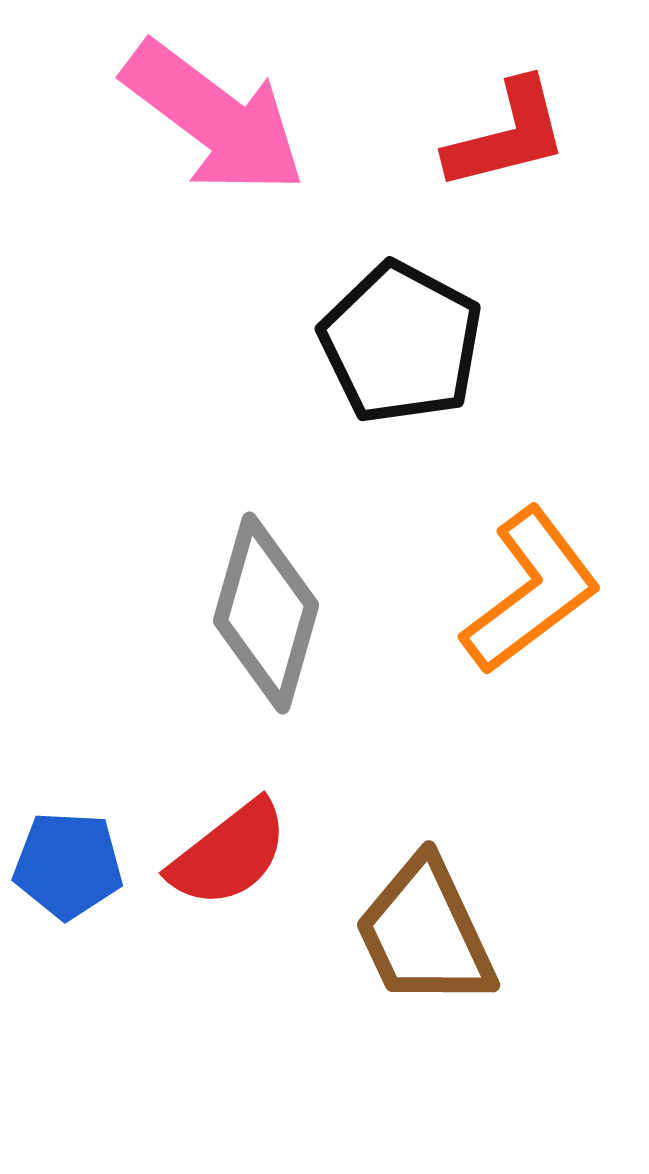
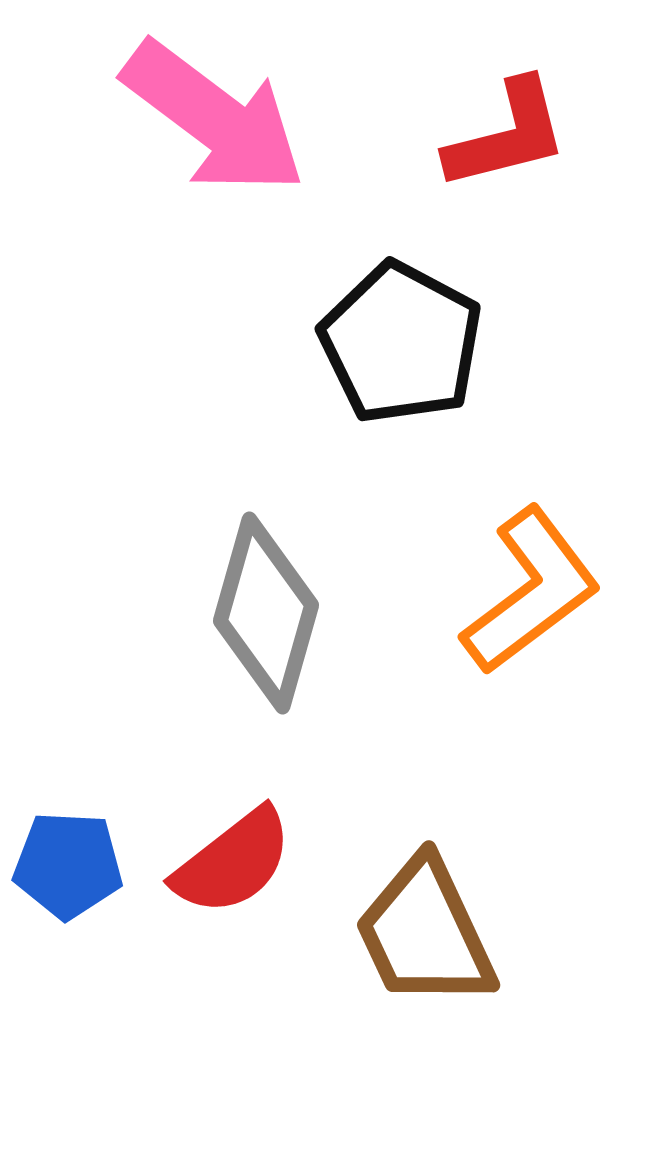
red semicircle: moved 4 px right, 8 px down
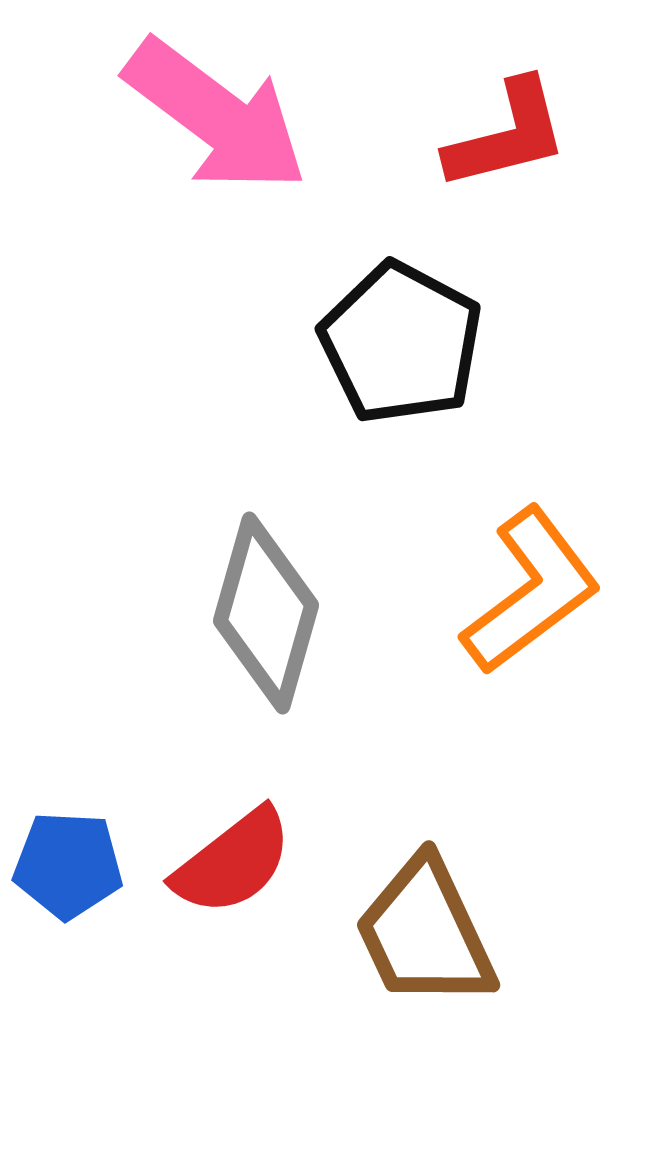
pink arrow: moved 2 px right, 2 px up
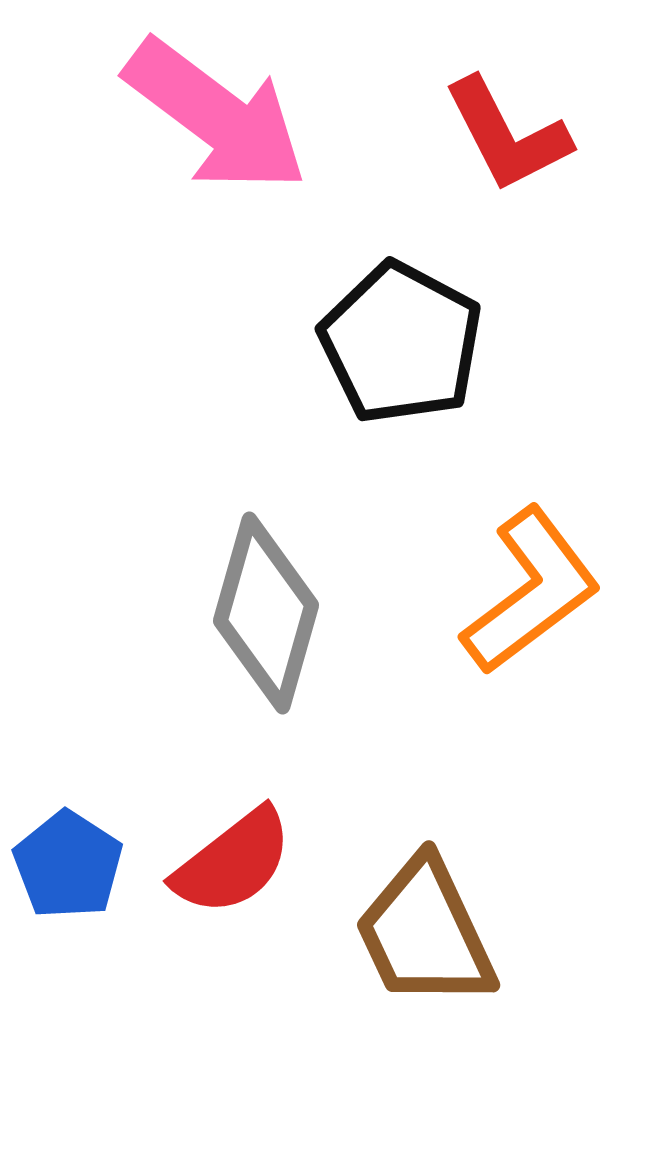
red L-shape: rotated 77 degrees clockwise
blue pentagon: rotated 30 degrees clockwise
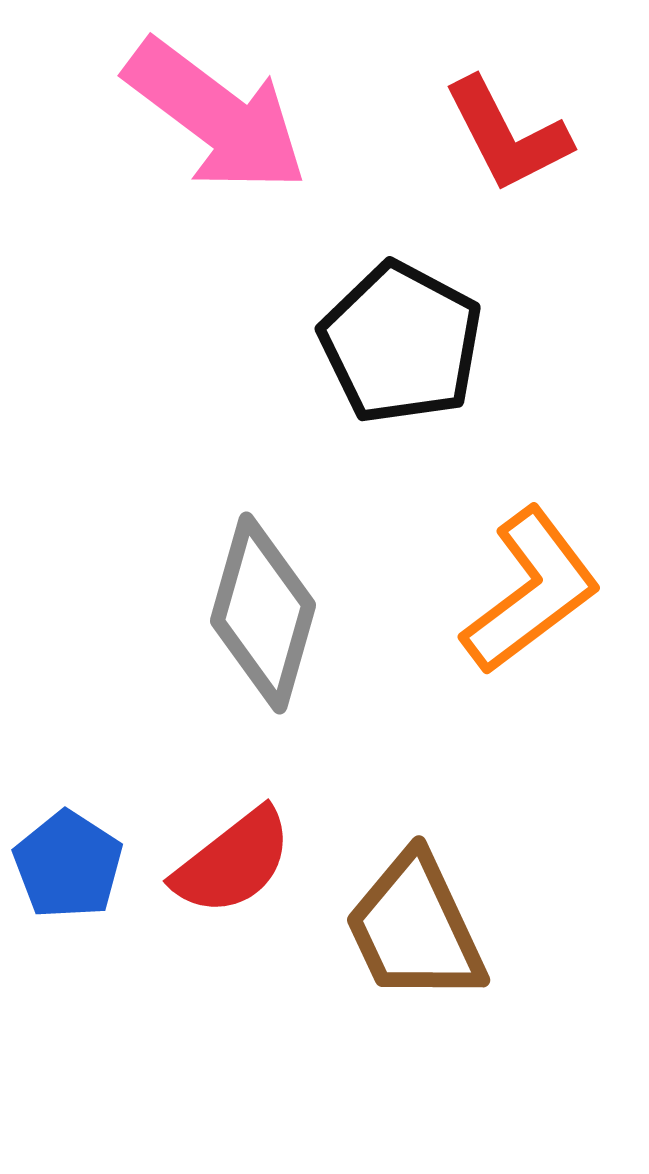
gray diamond: moved 3 px left
brown trapezoid: moved 10 px left, 5 px up
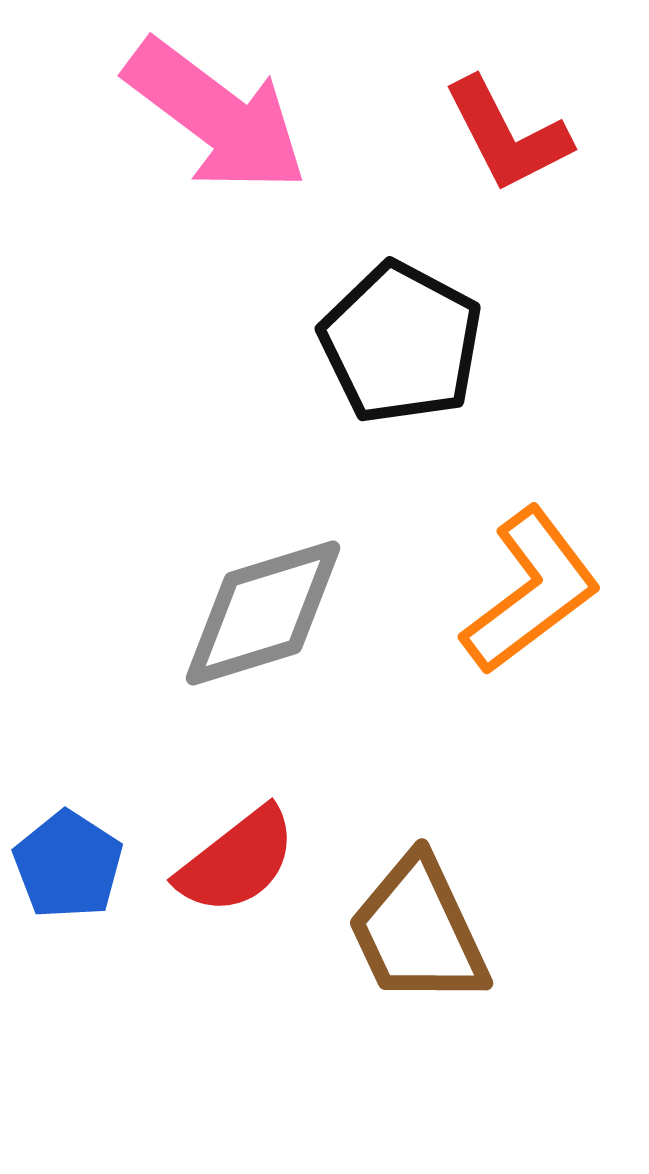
gray diamond: rotated 57 degrees clockwise
red semicircle: moved 4 px right, 1 px up
brown trapezoid: moved 3 px right, 3 px down
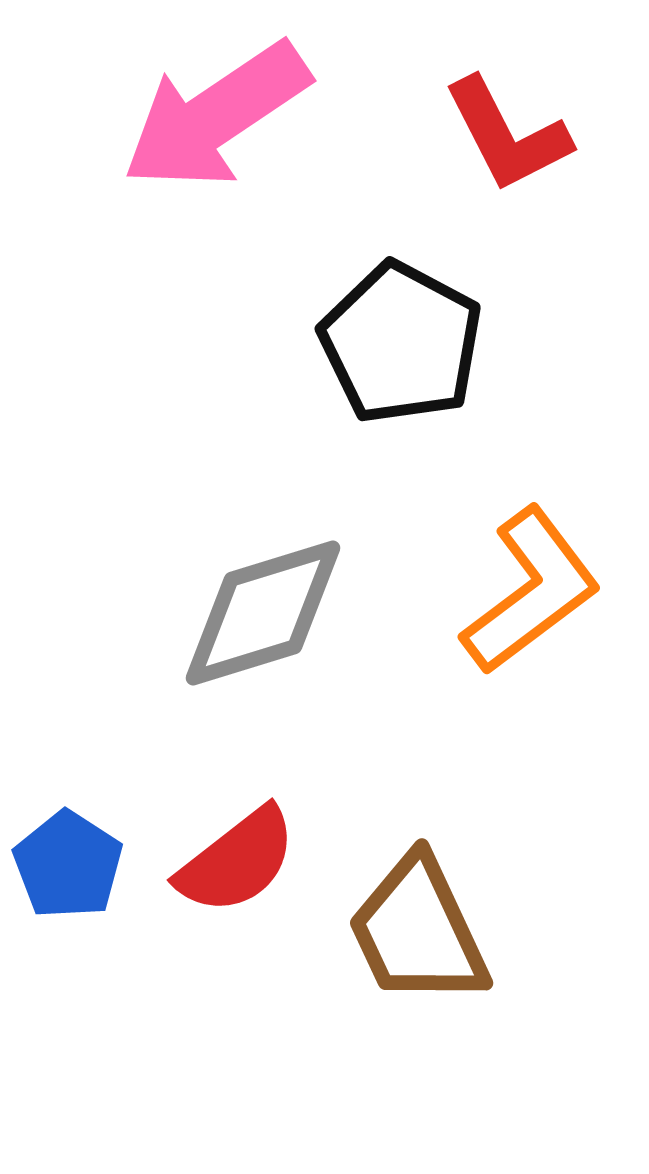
pink arrow: rotated 109 degrees clockwise
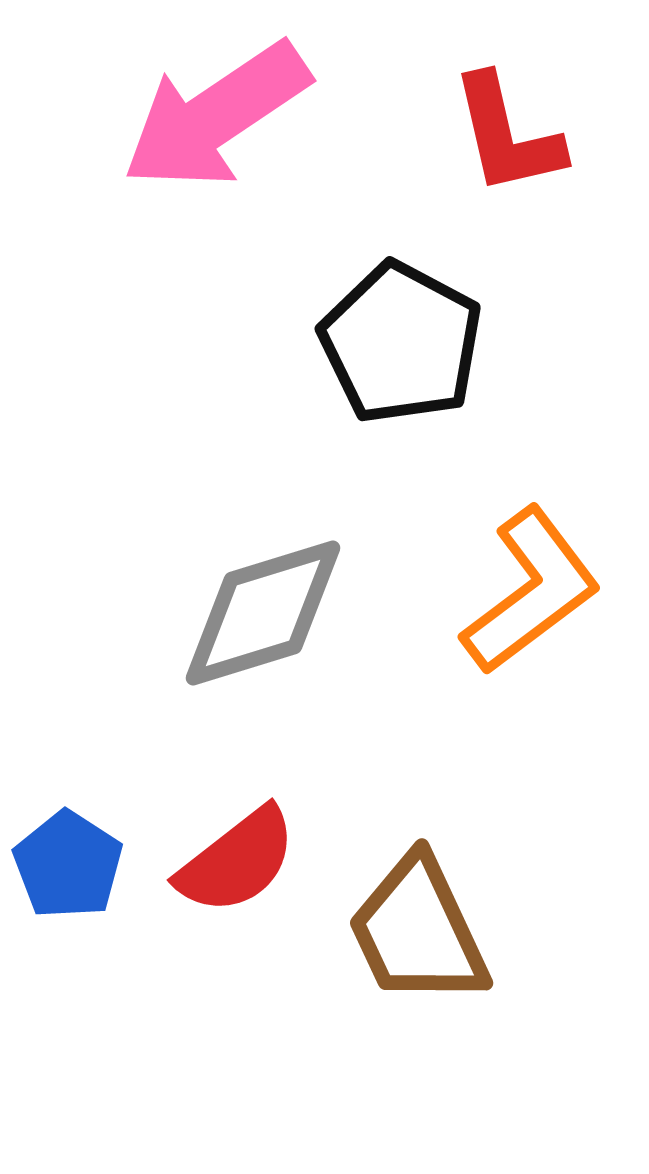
red L-shape: rotated 14 degrees clockwise
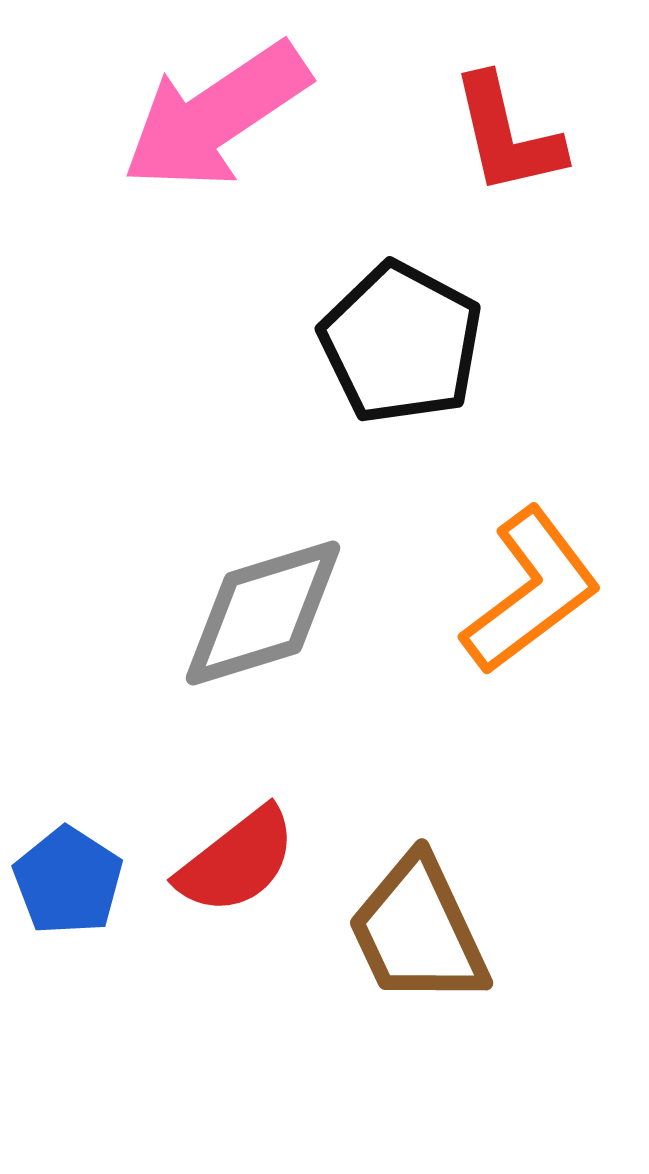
blue pentagon: moved 16 px down
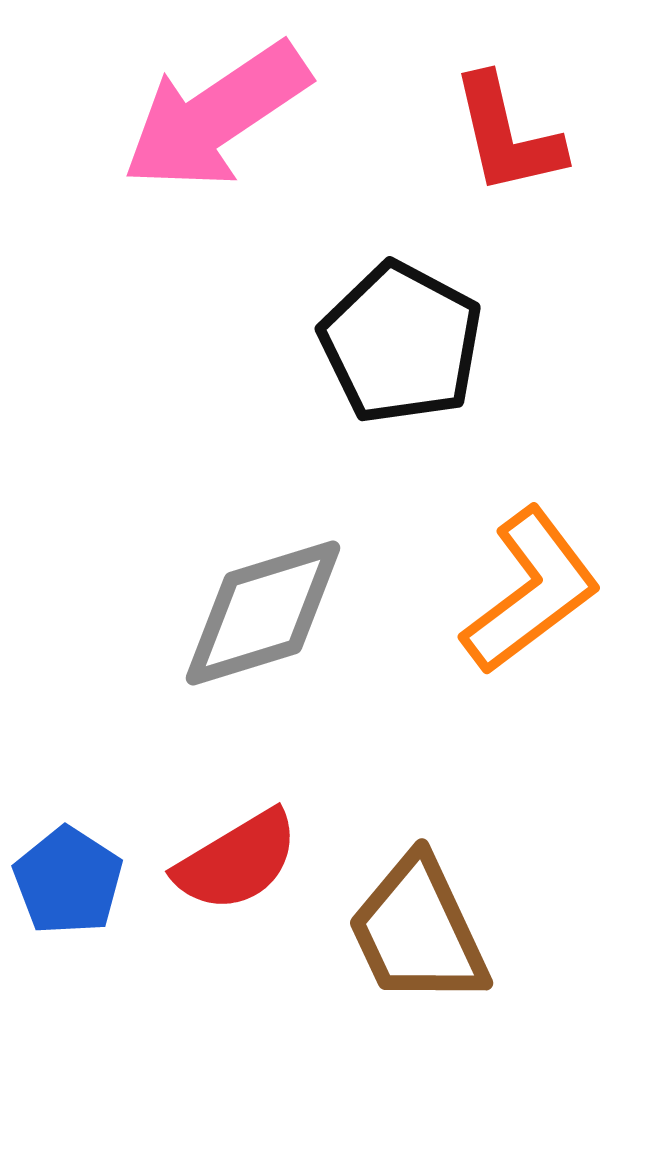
red semicircle: rotated 7 degrees clockwise
